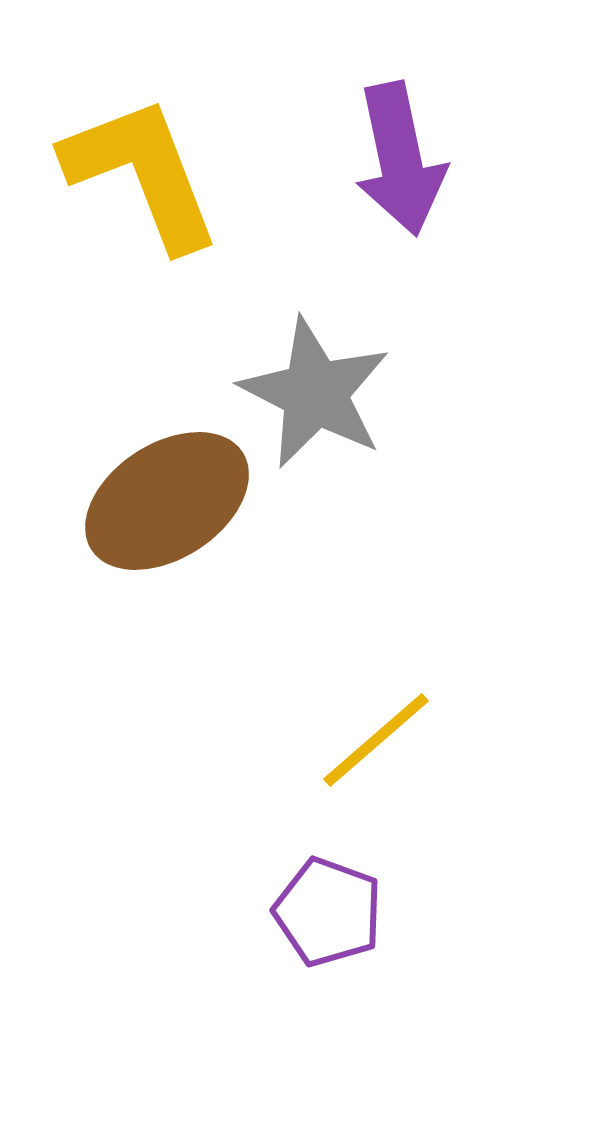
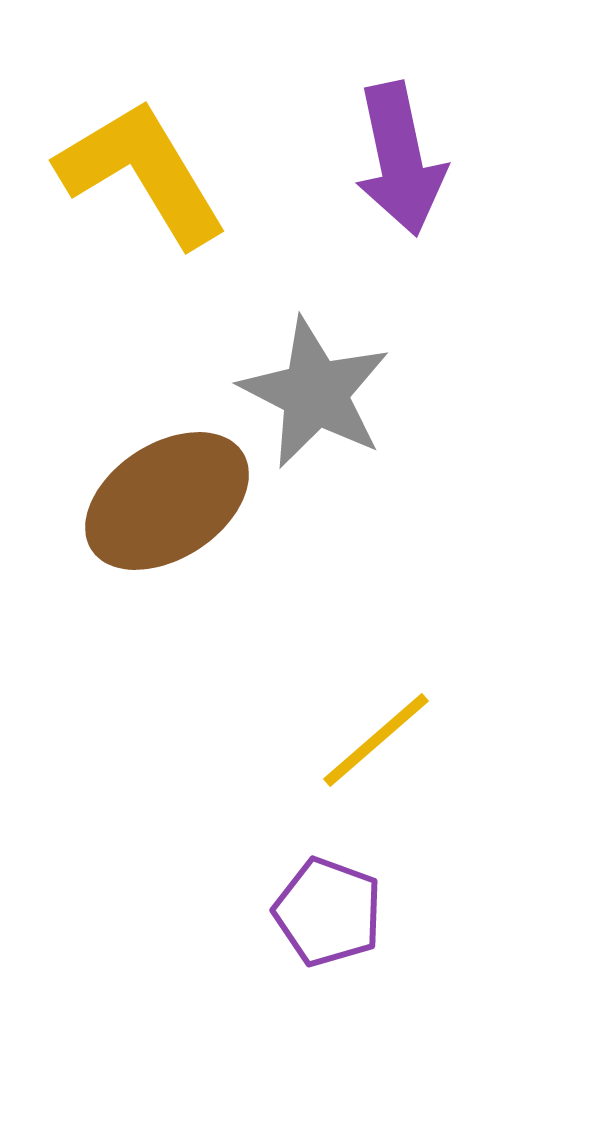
yellow L-shape: rotated 10 degrees counterclockwise
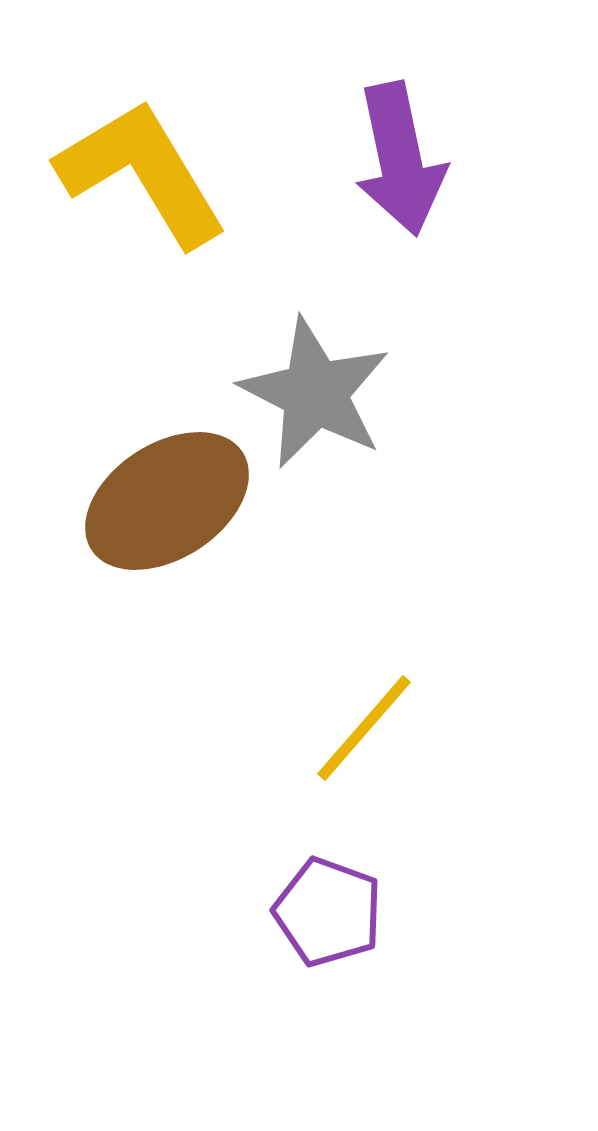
yellow line: moved 12 px left, 12 px up; rotated 8 degrees counterclockwise
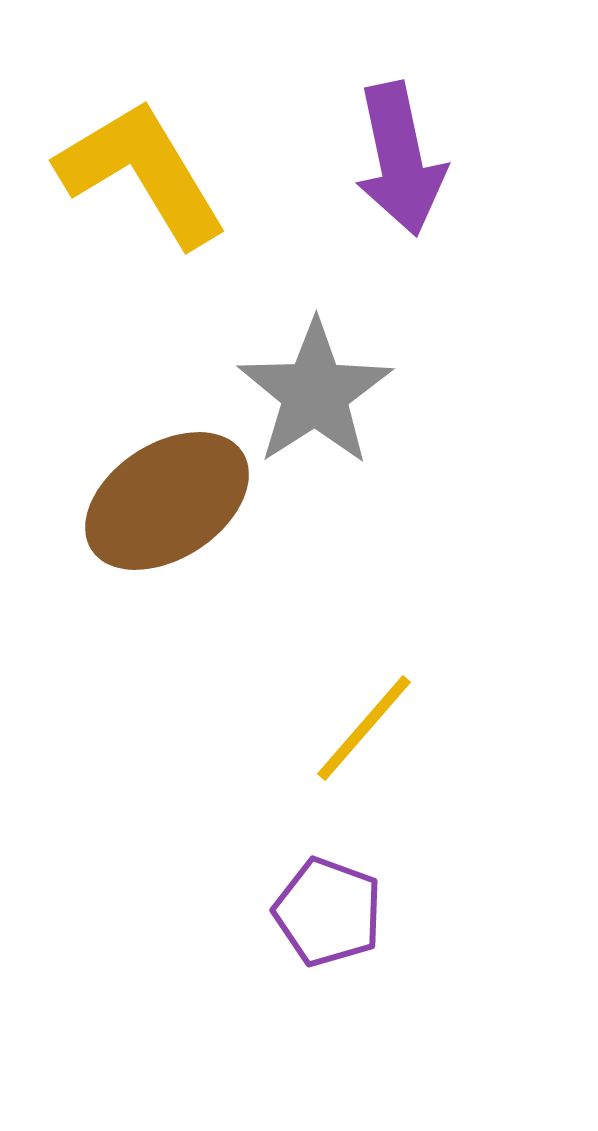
gray star: rotated 12 degrees clockwise
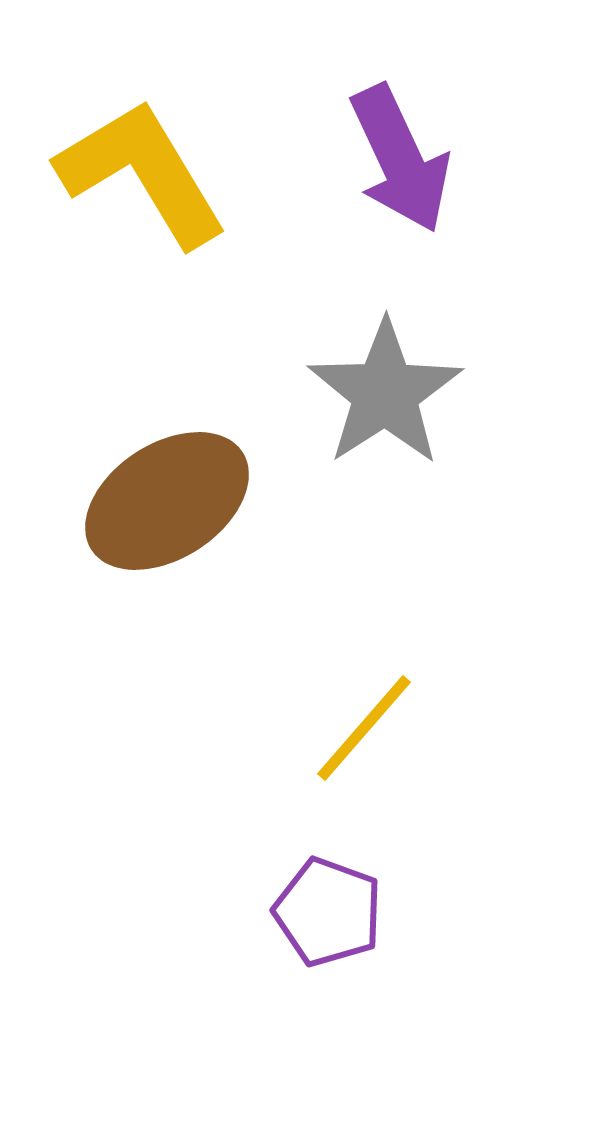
purple arrow: rotated 13 degrees counterclockwise
gray star: moved 70 px right
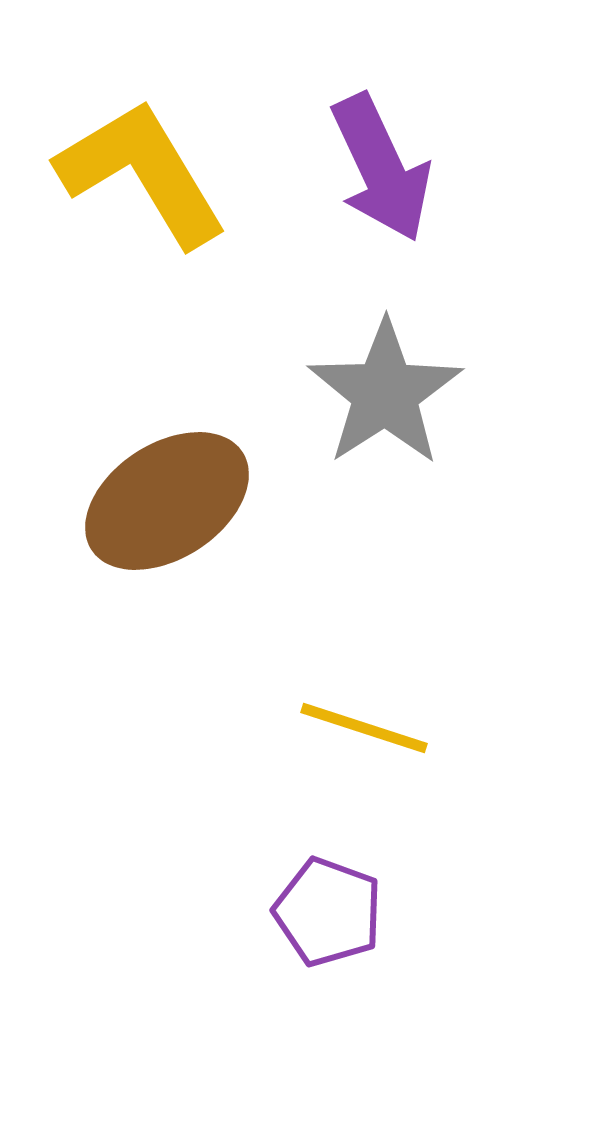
purple arrow: moved 19 px left, 9 px down
yellow line: rotated 67 degrees clockwise
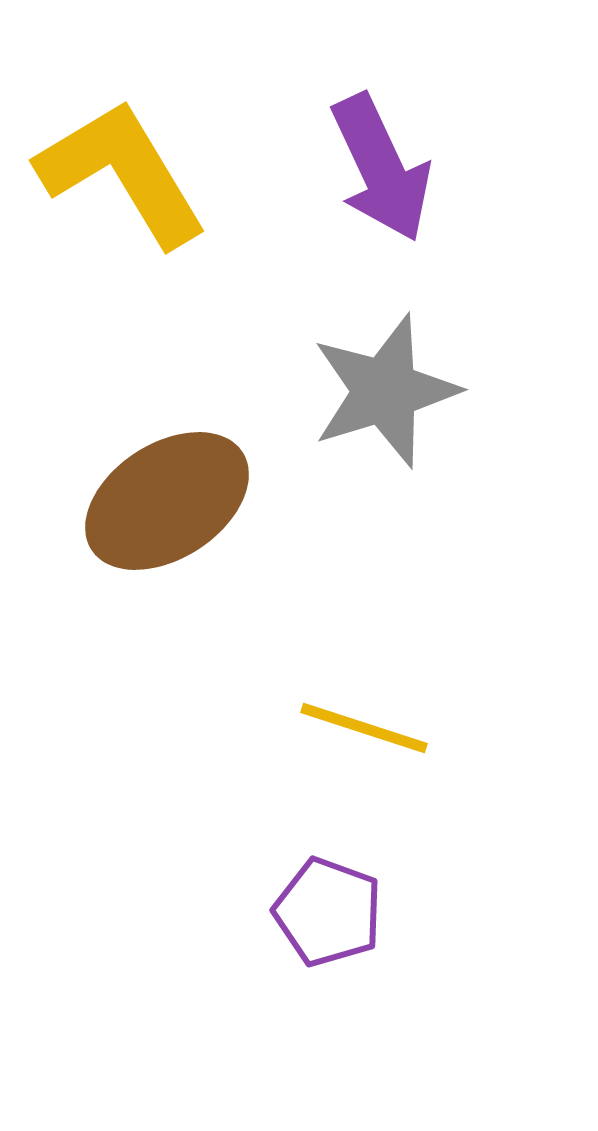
yellow L-shape: moved 20 px left
gray star: moved 2 px up; rotated 16 degrees clockwise
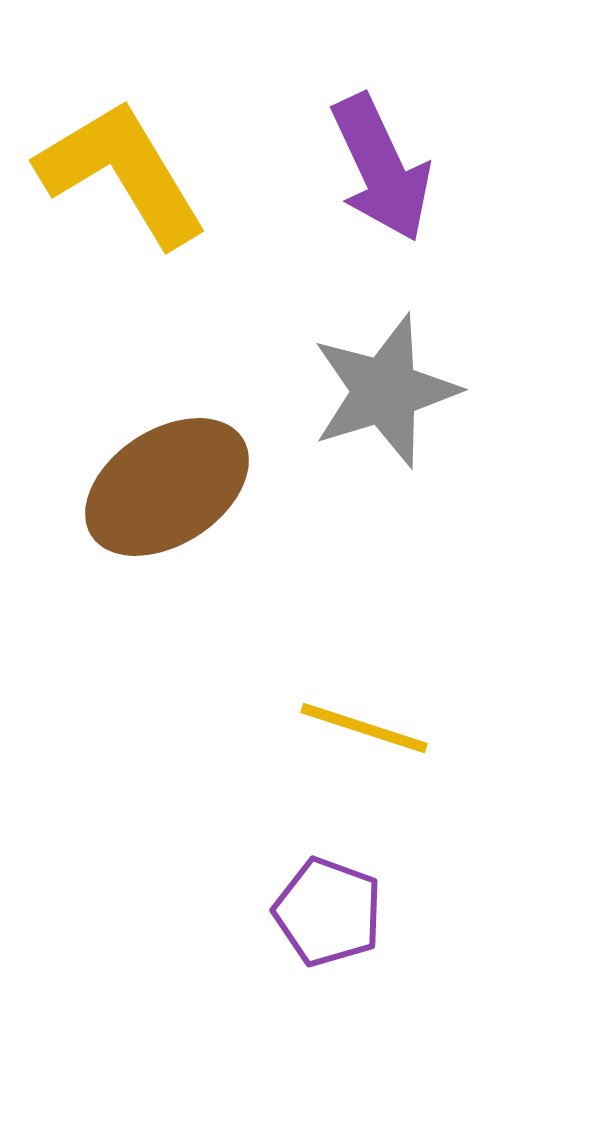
brown ellipse: moved 14 px up
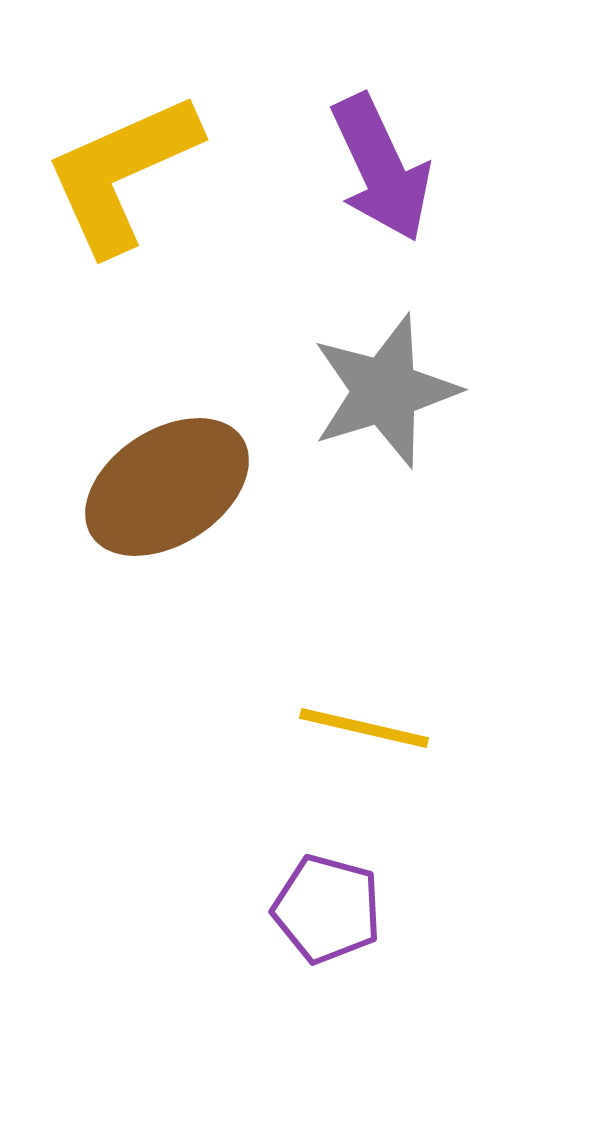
yellow L-shape: rotated 83 degrees counterclockwise
yellow line: rotated 5 degrees counterclockwise
purple pentagon: moved 1 px left, 3 px up; rotated 5 degrees counterclockwise
